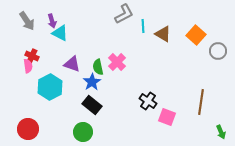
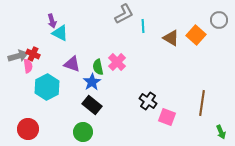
gray arrow: moved 9 px left, 35 px down; rotated 72 degrees counterclockwise
brown triangle: moved 8 px right, 4 px down
gray circle: moved 1 px right, 31 px up
red cross: moved 1 px right, 2 px up
cyan hexagon: moved 3 px left
brown line: moved 1 px right, 1 px down
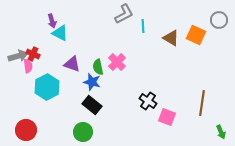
orange square: rotated 18 degrees counterclockwise
blue star: rotated 24 degrees counterclockwise
red circle: moved 2 px left, 1 px down
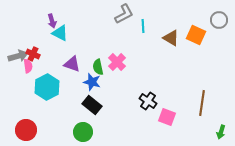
green arrow: rotated 40 degrees clockwise
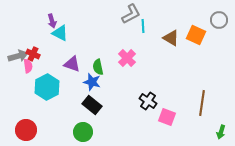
gray L-shape: moved 7 px right
pink cross: moved 10 px right, 4 px up
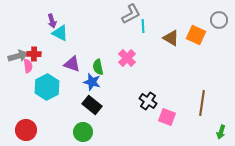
red cross: moved 1 px right; rotated 24 degrees counterclockwise
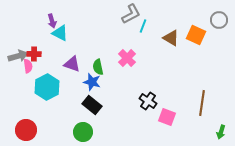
cyan line: rotated 24 degrees clockwise
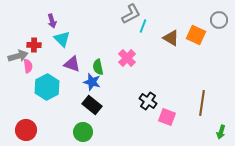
cyan triangle: moved 2 px right, 6 px down; rotated 18 degrees clockwise
red cross: moved 9 px up
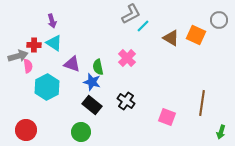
cyan line: rotated 24 degrees clockwise
cyan triangle: moved 8 px left, 4 px down; rotated 12 degrees counterclockwise
black cross: moved 22 px left
green circle: moved 2 px left
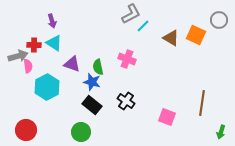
pink cross: moved 1 px down; rotated 24 degrees counterclockwise
